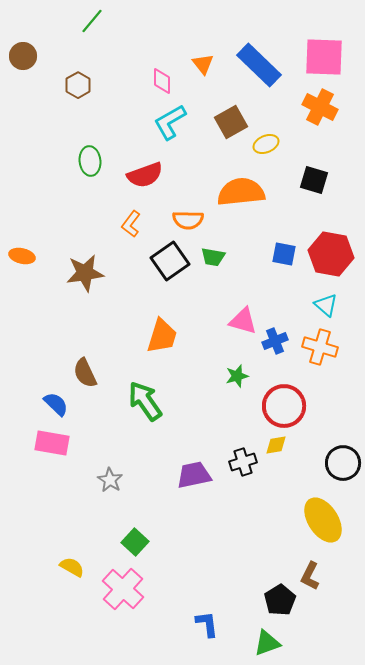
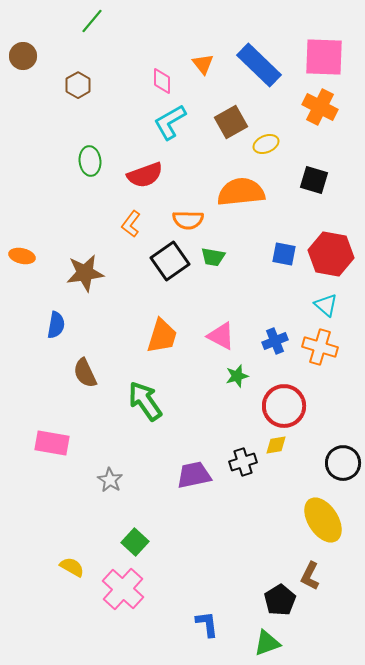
pink triangle at (243, 321): moved 22 px left, 15 px down; rotated 12 degrees clockwise
blue semicircle at (56, 404): moved 79 px up; rotated 56 degrees clockwise
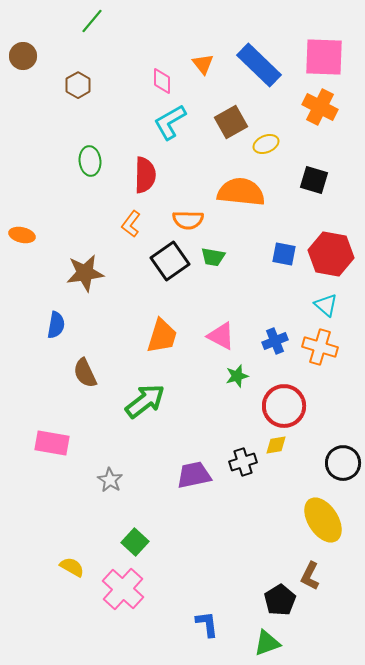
red semicircle at (145, 175): rotated 69 degrees counterclockwise
orange semicircle at (241, 192): rotated 12 degrees clockwise
orange ellipse at (22, 256): moved 21 px up
green arrow at (145, 401): rotated 87 degrees clockwise
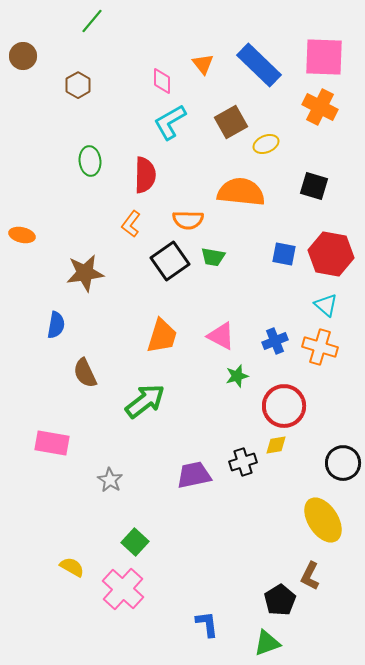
black square at (314, 180): moved 6 px down
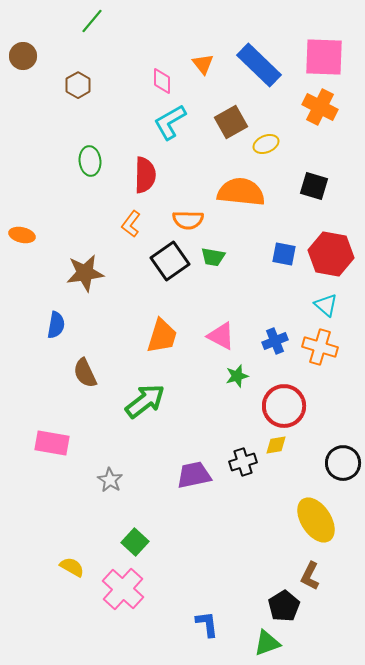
yellow ellipse at (323, 520): moved 7 px left
black pentagon at (280, 600): moved 4 px right, 6 px down
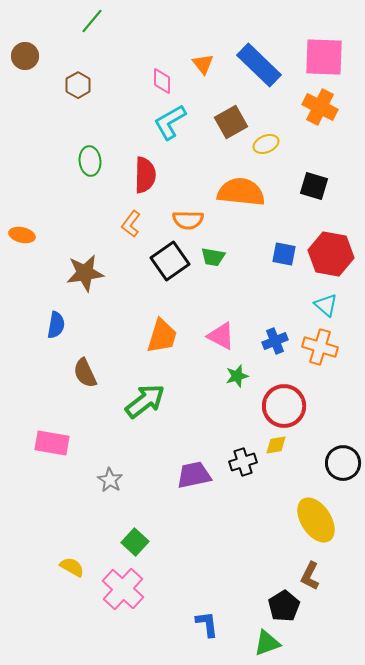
brown circle at (23, 56): moved 2 px right
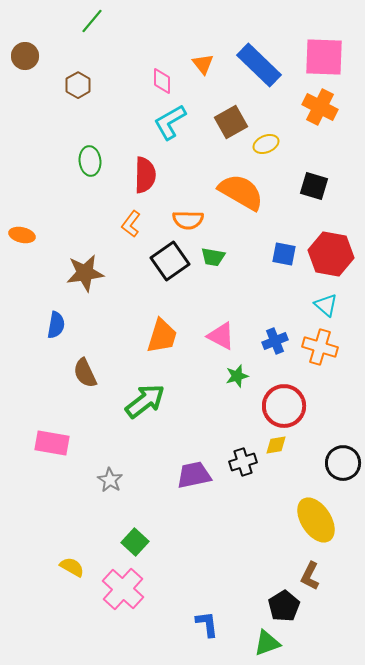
orange semicircle at (241, 192): rotated 24 degrees clockwise
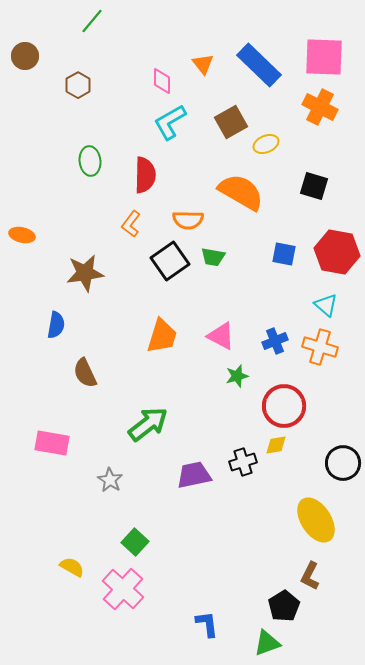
red hexagon at (331, 254): moved 6 px right, 2 px up
green arrow at (145, 401): moved 3 px right, 23 px down
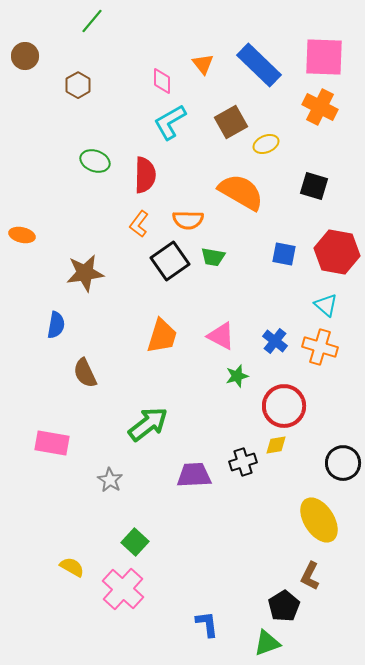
green ellipse at (90, 161): moved 5 px right; rotated 64 degrees counterclockwise
orange L-shape at (131, 224): moved 8 px right
blue cross at (275, 341): rotated 30 degrees counterclockwise
purple trapezoid at (194, 475): rotated 9 degrees clockwise
yellow ellipse at (316, 520): moved 3 px right
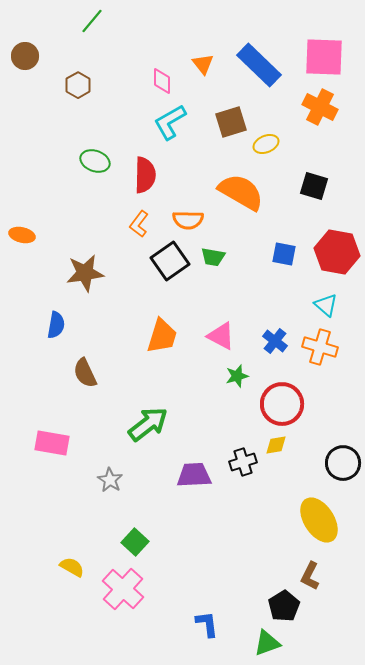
brown square at (231, 122): rotated 12 degrees clockwise
red circle at (284, 406): moved 2 px left, 2 px up
